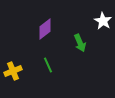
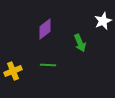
white star: rotated 18 degrees clockwise
green line: rotated 63 degrees counterclockwise
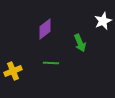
green line: moved 3 px right, 2 px up
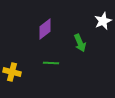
yellow cross: moved 1 px left, 1 px down; rotated 36 degrees clockwise
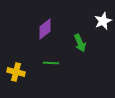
yellow cross: moved 4 px right
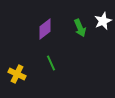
green arrow: moved 15 px up
green line: rotated 63 degrees clockwise
yellow cross: moved 1 px right, 2 px down; rotated 12 degrees clockwise
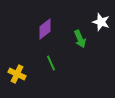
white star: moved 2 px left, 1 px down; rotated 30 degrees counterclockwise
green arrow: moved 11 px down
